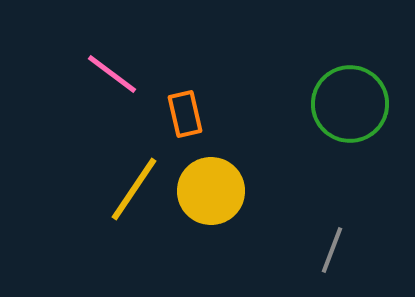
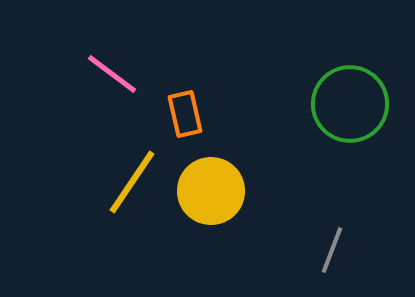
yellow line: moved 2 px left, 7 px up
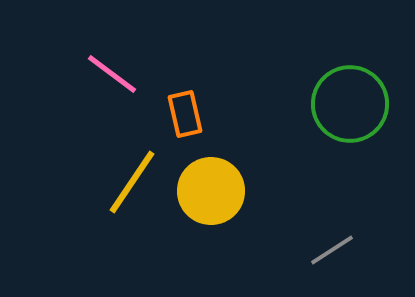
gray line: rotated 36 degrees clockwise
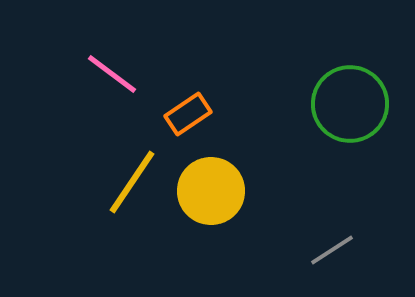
orange rectangle: moved 3 px right; rotated 69 degrees clockwise
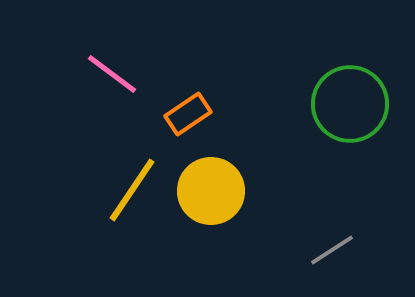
yellow line: moved 8 px down
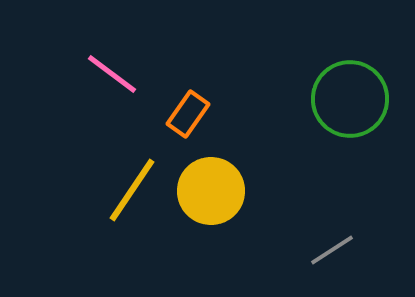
green circle: moved 5 px up
orange rectangle: rotated 21 degrees counterclockwise
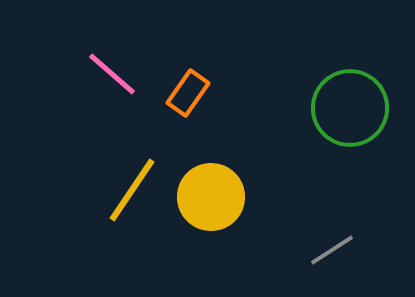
pink line: rotated 4 degrees clockwise
green circle: moved 9 px down
orange rectangle: moved 21 px up
yellow circle: moved 6 px down
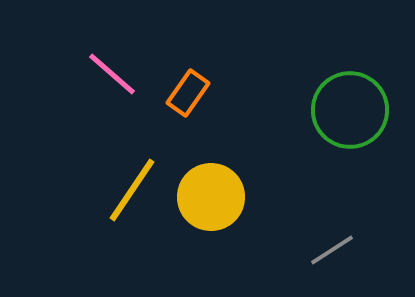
green circle: moved 2 px down
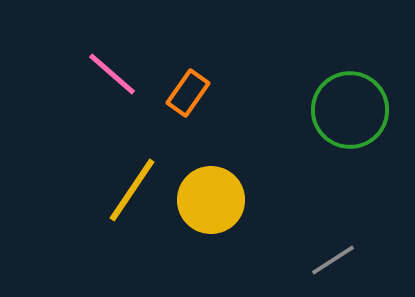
yellow circle: moved 3 px down
gray line: moved 1 px right, 10 px down
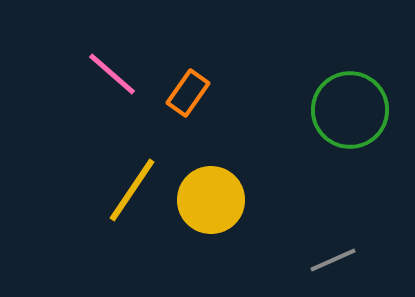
gray line: rotated 9 degrees clockwise
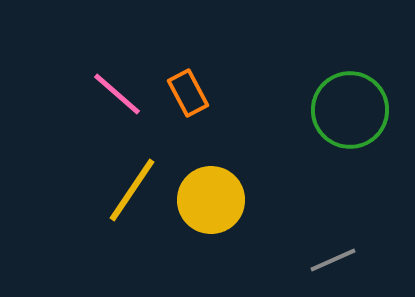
pink line: moved 5 px right, 20 px down
orange rectangle: rotated 63 degrees counterclockwise
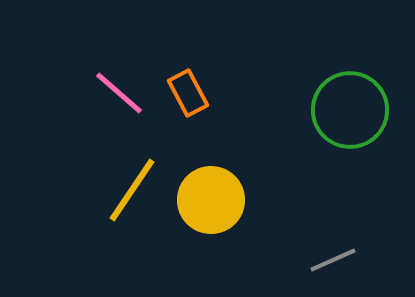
pink line: moved 2 px right, 1 px up
